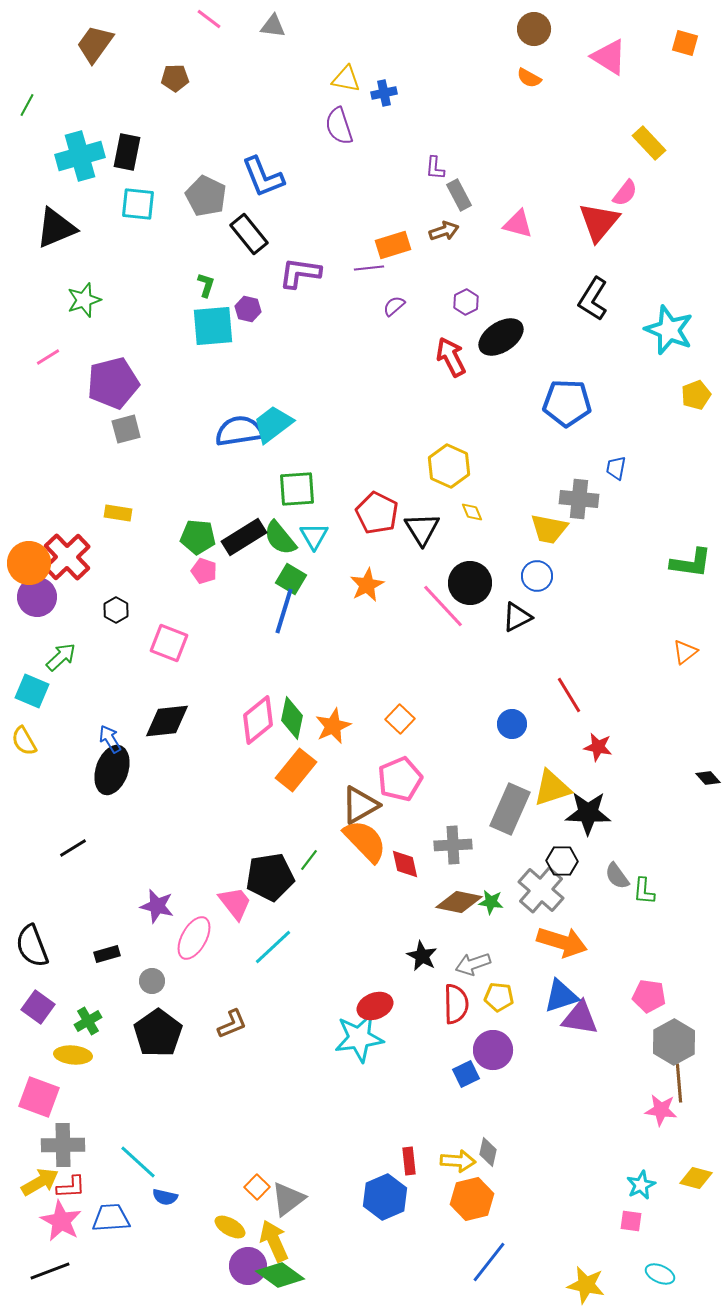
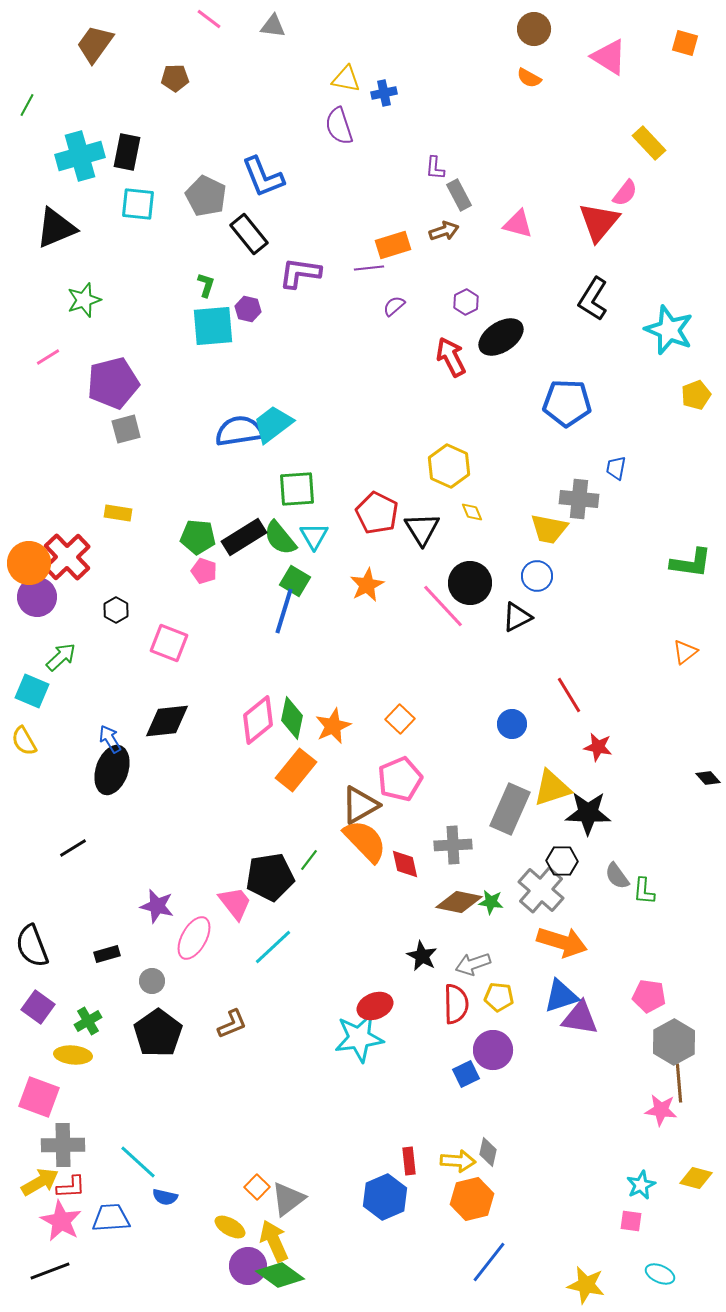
green square at (291, 579): moved 4 px right, 2 px down
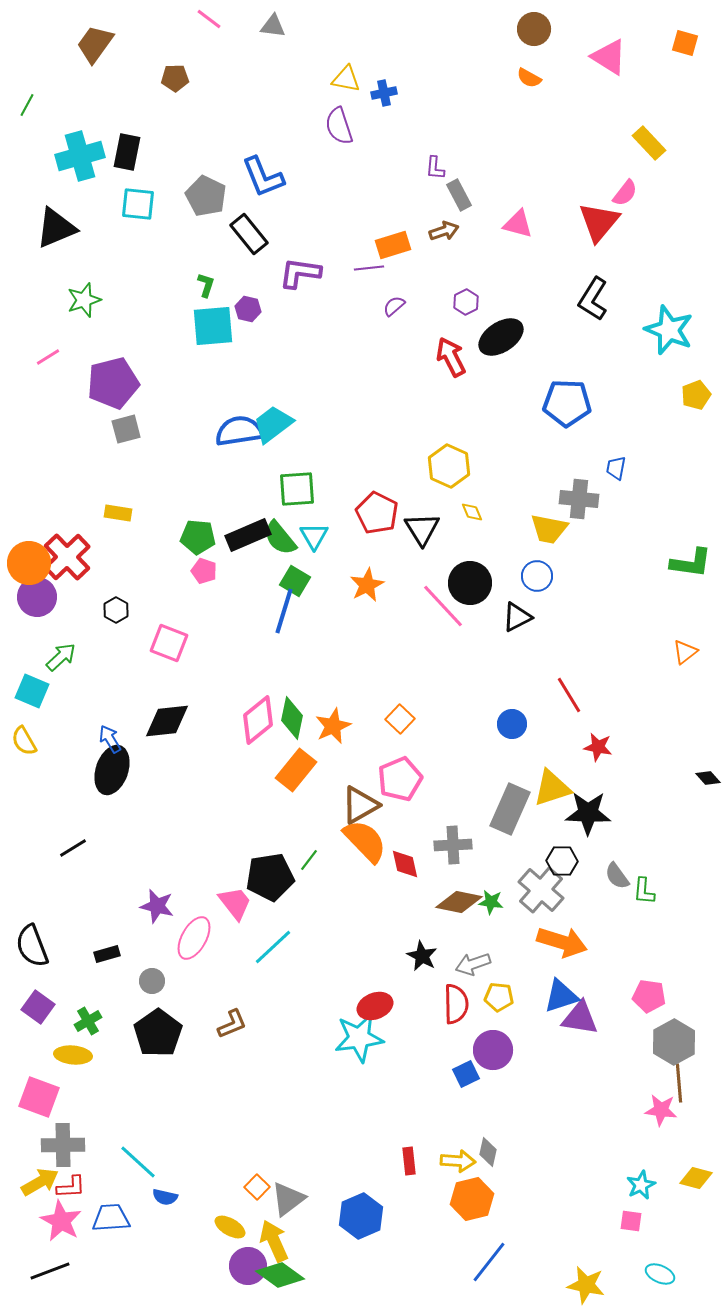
black rectangle at (244, 537): moved 4 px right, 2 px up; rotated 9 degrees clockwise
blue hexagon at (385, 1197): moved 24 px left, 19 px down
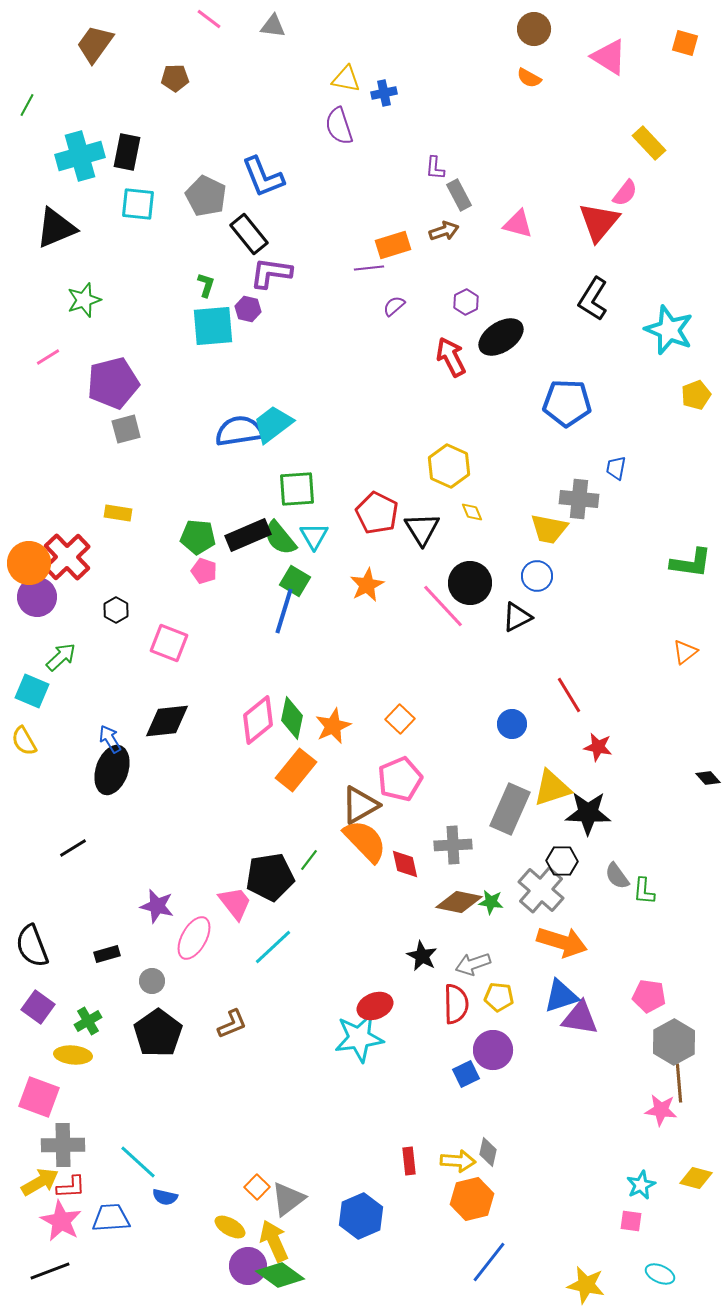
purple L-shape at (300, 273): moved 29 px left
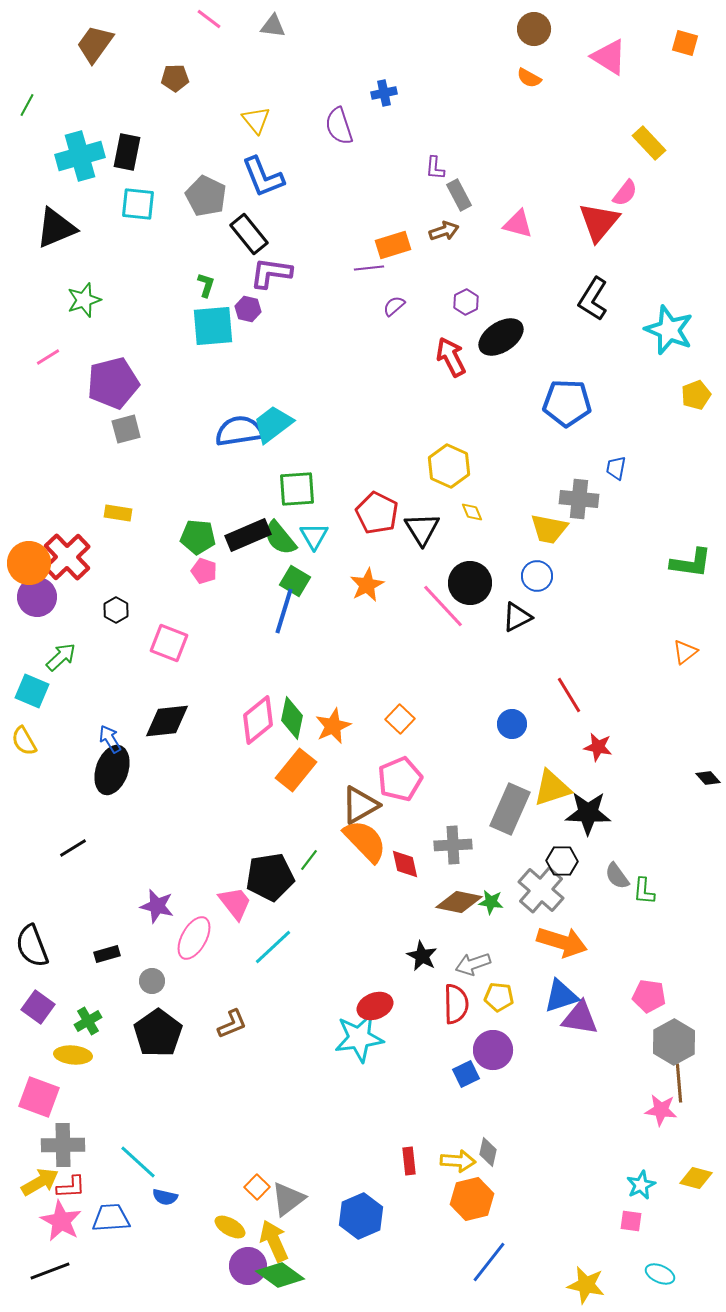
yellow triangle at (346, 79): moved 90 px left, 41 px down; rotated 40 degrees clockwise
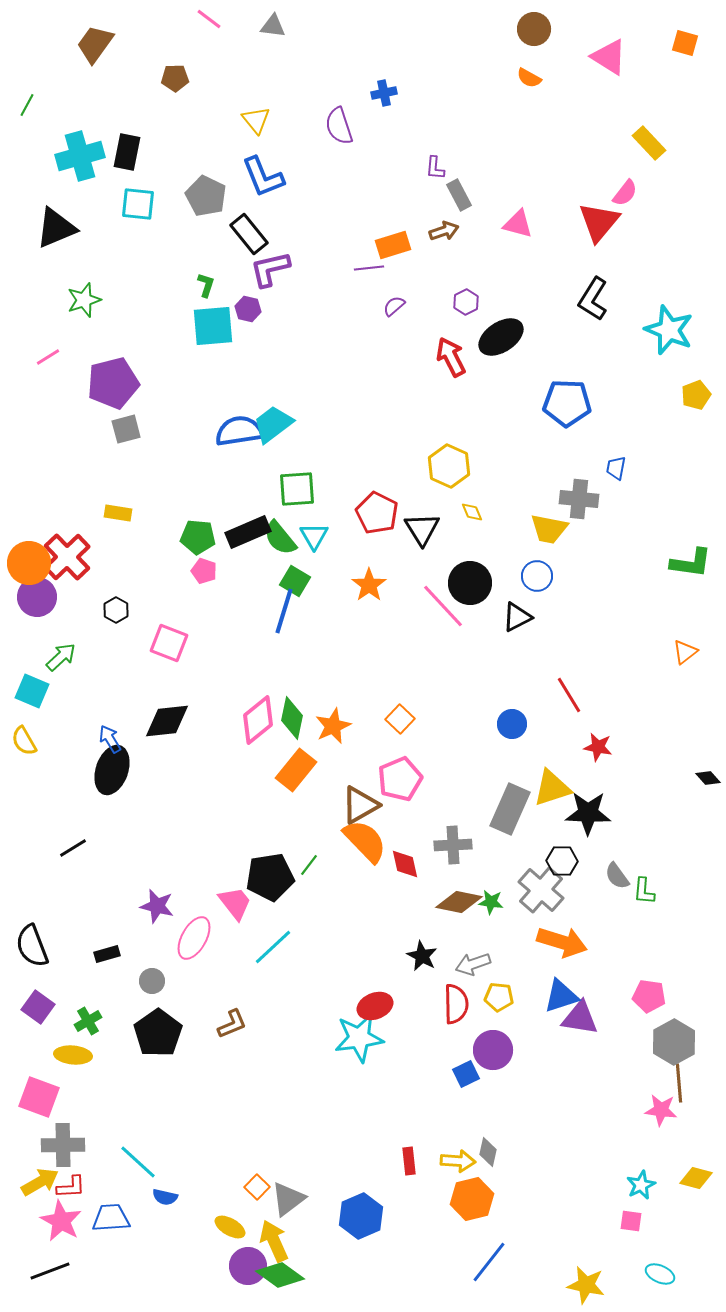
purple L-shape at (271, 273): moved 1 px left, 4 px up; rotated 21 degrees counterclockwise
black rectangle at (248, 535): moved 3 px up
orange star at (367, 585): moved 2 px right; rotated 8 degrees counterclockwise
green line at (309, 860): moved 5 px down
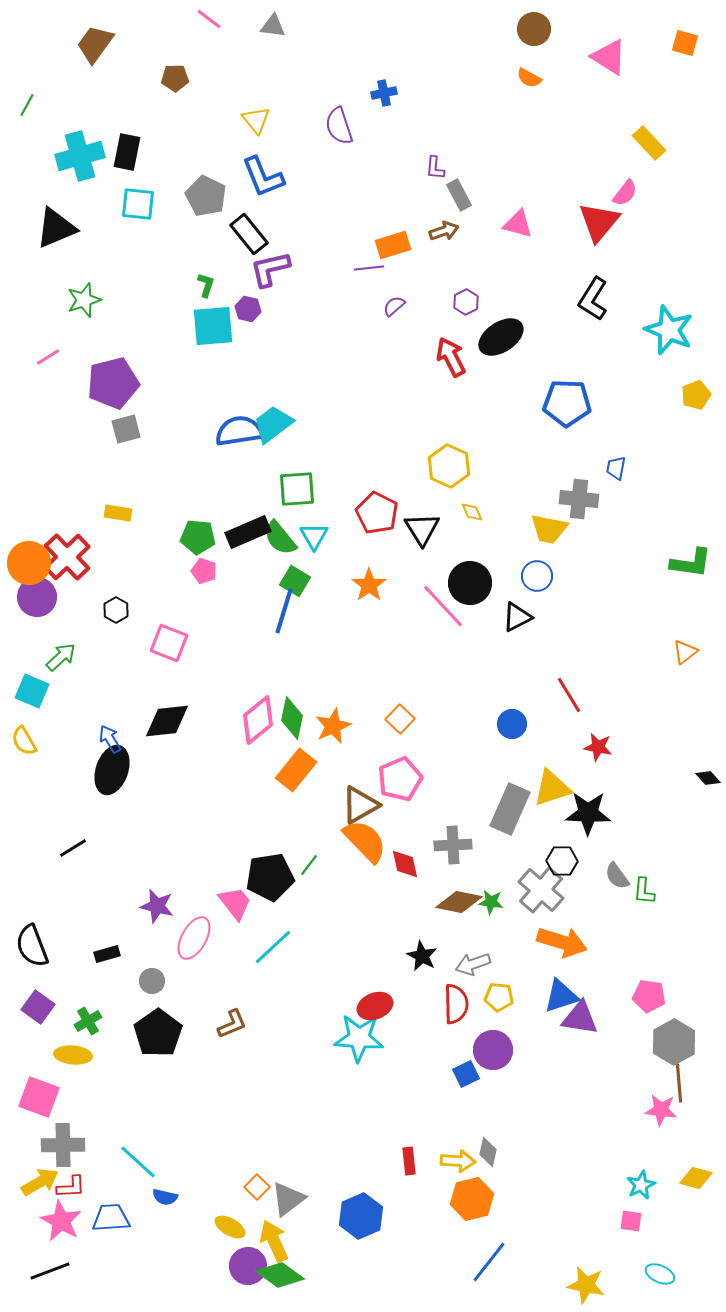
cyan star at (359, 1038): rotated 12 degrees clockwise
